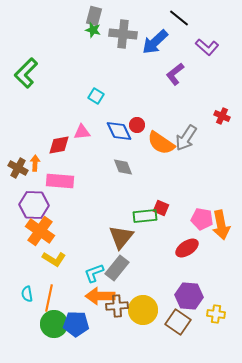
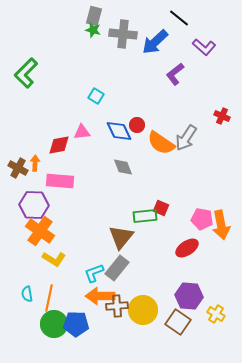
purple L-shape at (207, 47): moved 3 px left
yellow cross at (216, 314): rotated 24 degrees clockwise
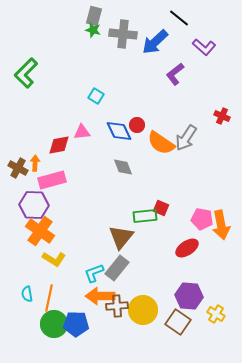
pink rectangle at (60, 181): moved 8 px left, 1 px up; rotated 20 degrees counterclockwise
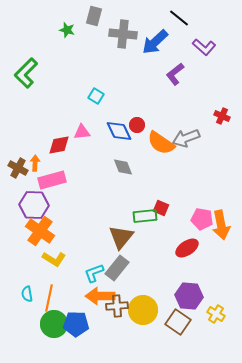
green star at (93, 30): moved 26 px left
gray arrow at (186, 138): rotated 36 degrees clockwise
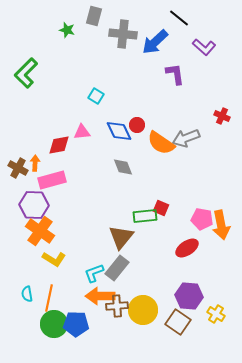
purple L-shape at (175, 74): rotated 120 degrees clockwise
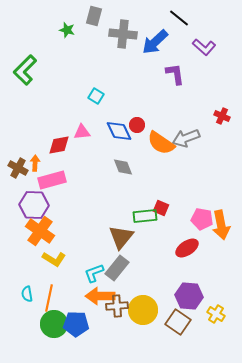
green L-shape at (26, 73): moved 1 px left, 3 px up
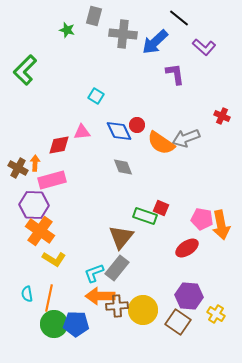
green rectangle at (145, 216): rotated 25 degrees clockwise
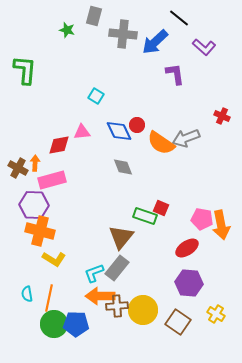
green L-shape at (25, 70): rotated 140 degrees clockwise
orange cross at (40, 231): rotated 20 degrees counterclockwise
purple hexagon at (189, 296): moved 13 px up
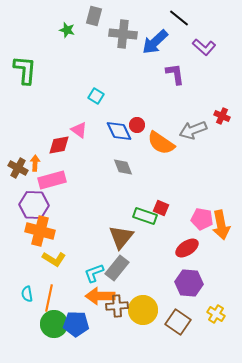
pink triangle at (82, 132): moved 3 px left, 2 px up; rotated 42 degrees clockwise
gray arrow at (186, 138): moved 7 px right, 8 px up
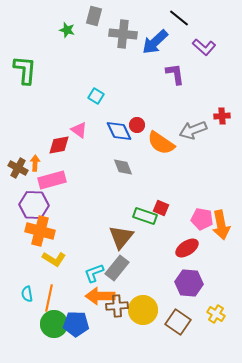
red cross at (222, 116): rotated 28 degrees counterclockwise
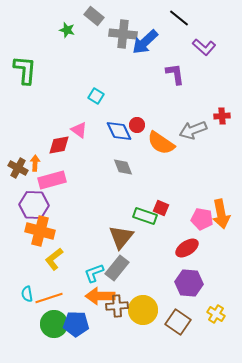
gray rectangle at (94, 16): rotated 66 degrees counterclockwise
blue arrow at (155, 42): moved 10 px left
orange arrow at (221, 225): moved 11 px up
yellow L-shape at (54, 259): rotated 110 degrees clockwise
orange line at (49, 298): rotated 60 degrees clockwise
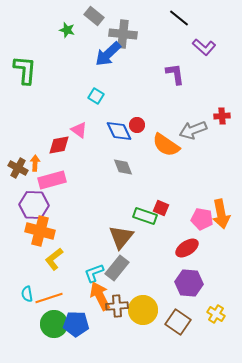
blue arrow at (145, 42): moved 37 px left, 12 px down
orange semicircle at (161, 143): moved 5 px right, 2 px down
orange arrow at (100, 296): rotated 64 degrees clockwise
